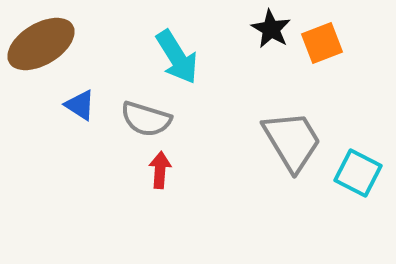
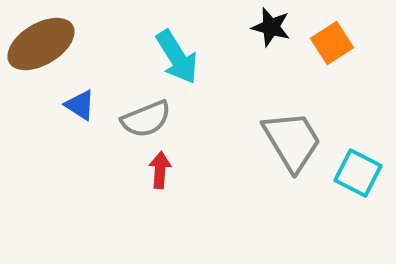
black star: moved 2 px up; rotated 15 degrees counterclockwise
orange square: moved 10 px right; rotated 12 degrees counterclockwise
gray semicircle: rotated 39 degrees counterclockwise
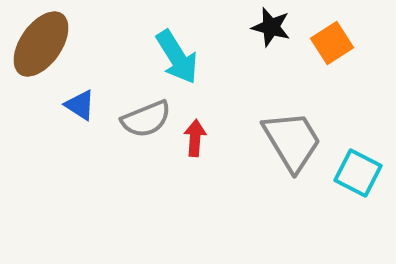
brown ellipse: rotated 24 degrees counterclockwise
red arrow: moved 35 px right, 32 px up
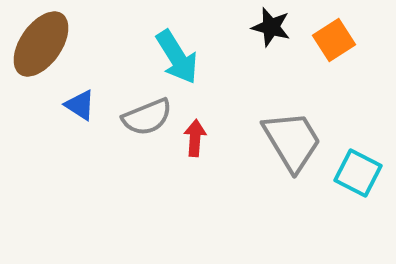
orange square: moved 2 px right, 3 px up
gray semicircle: moved 1 px right, 2 px up
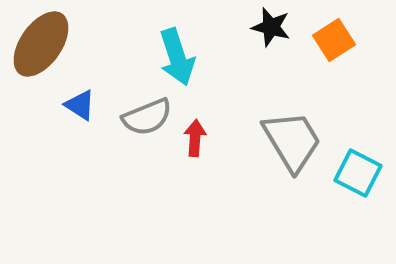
cyan arrow: rotated 14 degrees clockwise
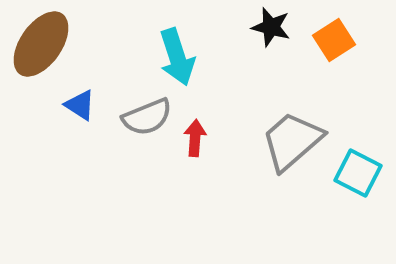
gray trapezoid: rotated 100 degrees counterclockwise
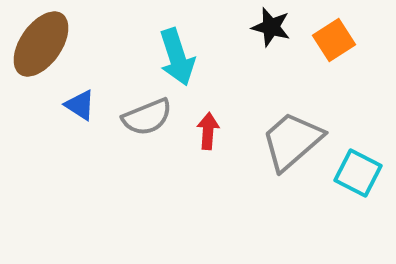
red arrow: moved 13 px right, 7 px up
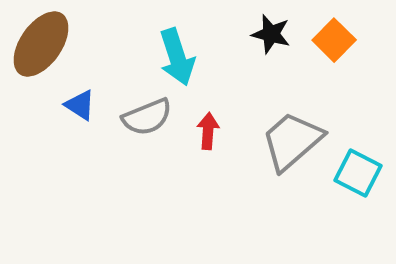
black star: moved 7 px down
orange square: rotated 12 degrees counterclockwise
